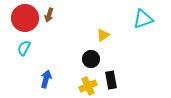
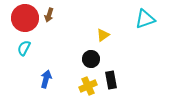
cyan triangle: moved 2 px right
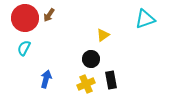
brown arrow: rotated 16 degrees clockwise
yellow cross: moved 2 px left, 2 px up
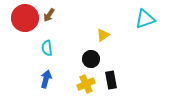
cyan semicircle: moved 23 px right; rotated 35 degrees counterclockwise
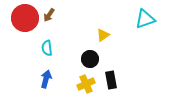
black circle: moved 1 px left
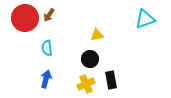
yellow triangle: moved 6 px left; rotated 24 degrees clockwise
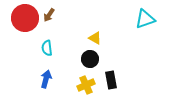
yellow triangle: moved 2 px left, 3 px down; rotated 40 degrees clockwise
yellow cross: moved 1 px down
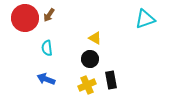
blue arrow: rotated 84 degrees counterclockwise
yellow cross: moved 1 px right
